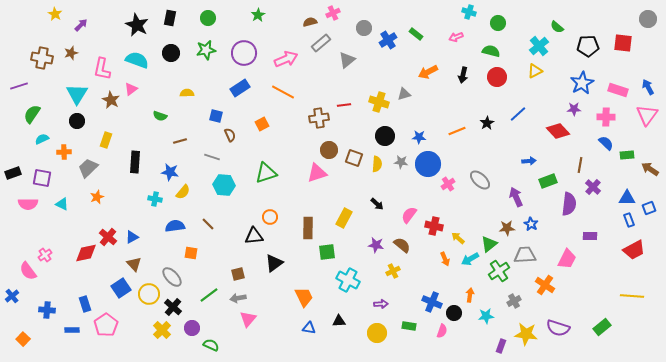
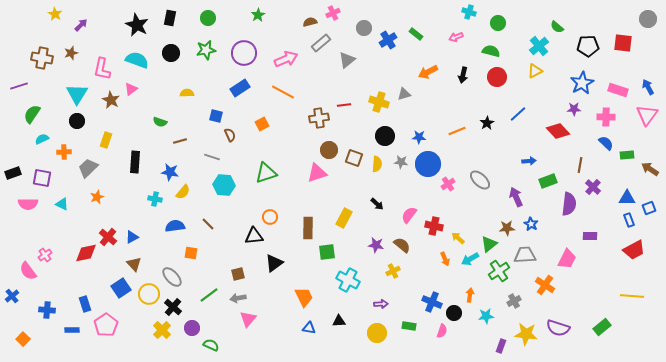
green semicircle at (160, 116): moved 6 px down
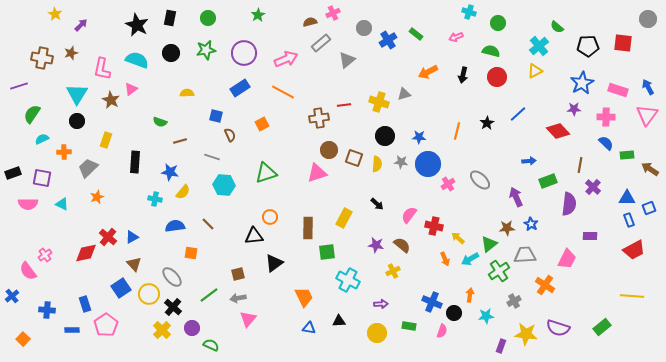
orange line at (457, 131): rotated 54 degrees counterclockwise
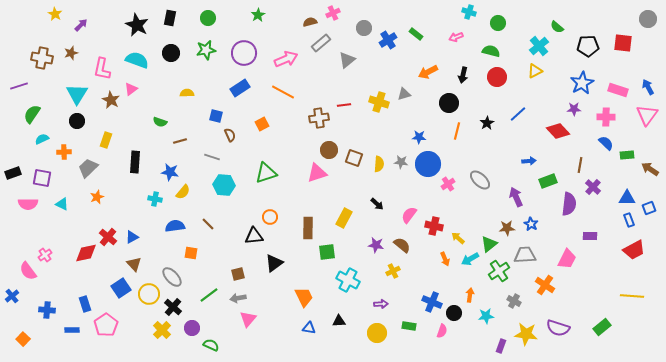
black circle at (385, 136): moved 64 px right, 33 px up
yellow semicircle at (377, 164): moved 2 px right
gray cross at (514, 301): rotated 32 degrees counterclockwise
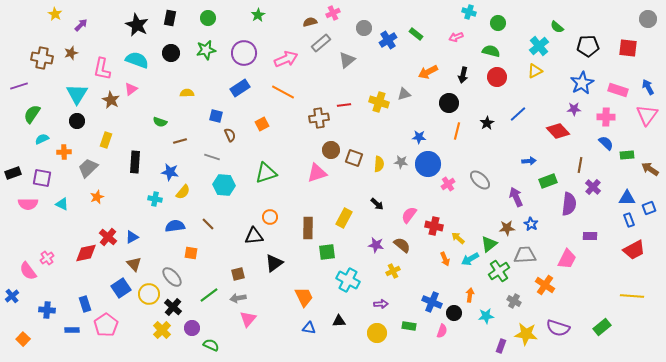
red square at (623, 43): moved 5 px right, 5 px down
brown circle at (329, 150): moved 2 px right
pink cross at (45, 255): moved 2 px right, 3 px down
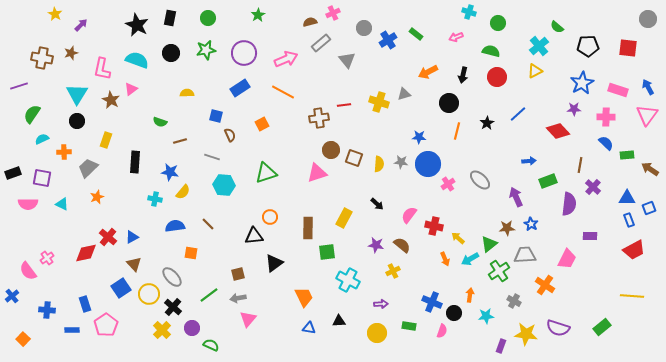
gray triangle at (347, 60): rotated 30 degrees counterclockwise
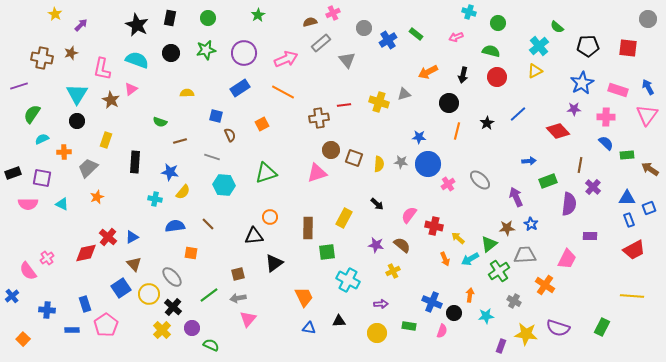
green rectangle at (602, 327): rotated 24 degrees counterclockwise
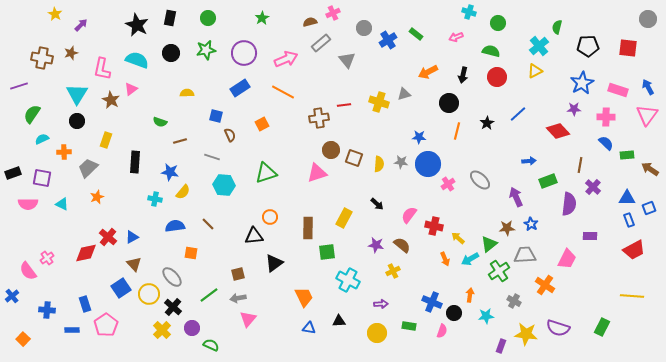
green star at (258, 15): moved 4 px right, 3 px down
green semicircle at (557, 27): rotated 64 degrees clockwise
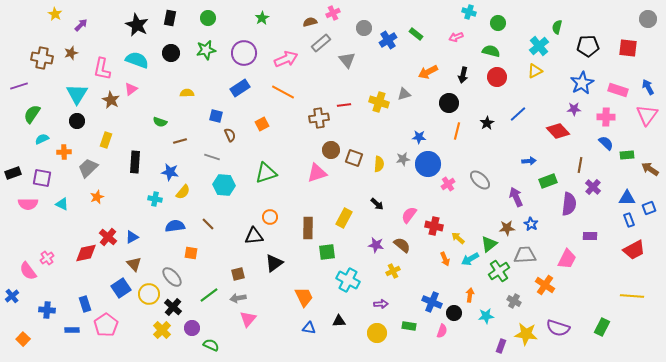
gray star at (401, 162): moved 2 px right, 3 px up; rotated 16 degrees counterclockwise
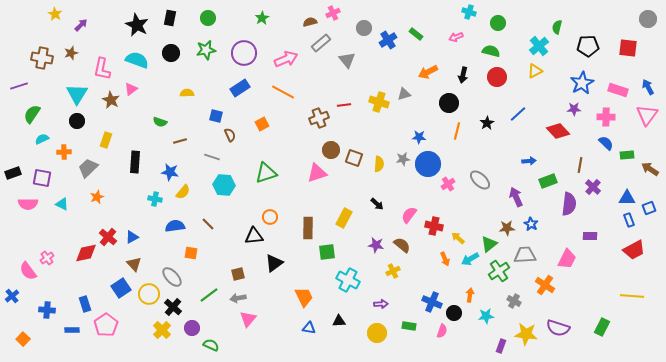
brown cross at (319, 118): rotated 12 degrees counterclockwise
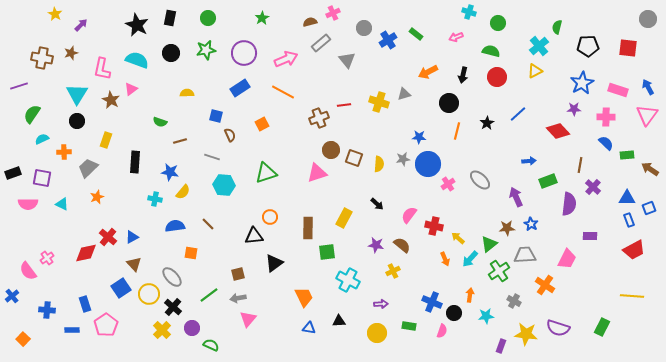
cyan arrow at (470, 259): rotated 18 degrees counterclockwise
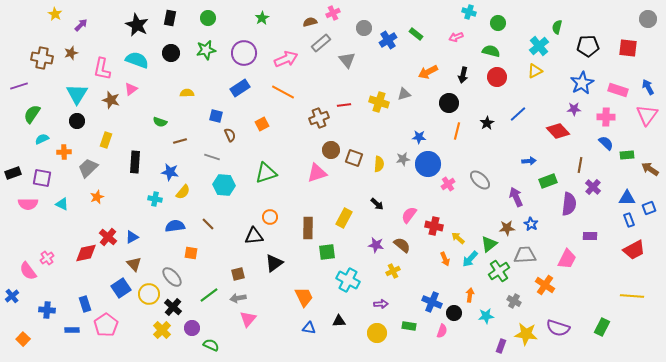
brown star at (111, 100): rotated 12 degrees counterclockwise
